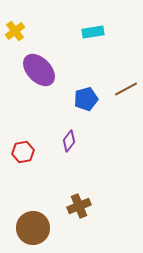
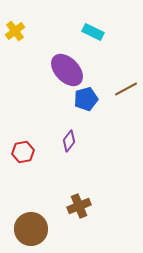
cyan rectangle: rotated 35 degrees clockwise
purple ellipse: moved 28 px right
brown circle: moved 2 px left, 1 px down
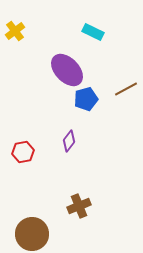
brown circle: moved 1 px right, 5 px down
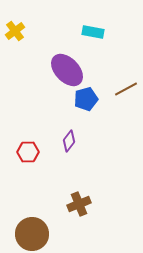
cyan rectangle: rotated 15 degrees counterclockwise
red hexagon: moved 5 px right; rotated 10 degrees clockwise
brown cross: moved 2 px up
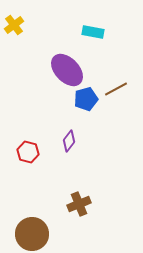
yellow cross: moved 1 px left, 6 px up
brown line: moved 10 px left
red hexagon: rotated 15 degrees clockwise
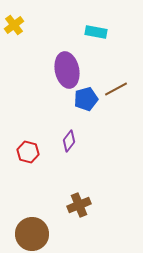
cyan rectangle: moved 3 px right
purple ellipse: rotated 32 degrees clockwise
brown cross: moved 1 px down
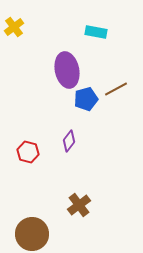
yellow cross: moved 2 px down
brown cross: rotated 15 degrees counterclockwise
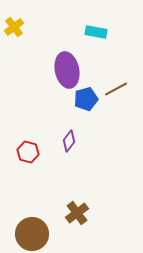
brown cross: moved 2 px left, 8 px down
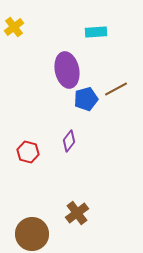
cyan rectangle: rotated 15 degrees counterclockwise
